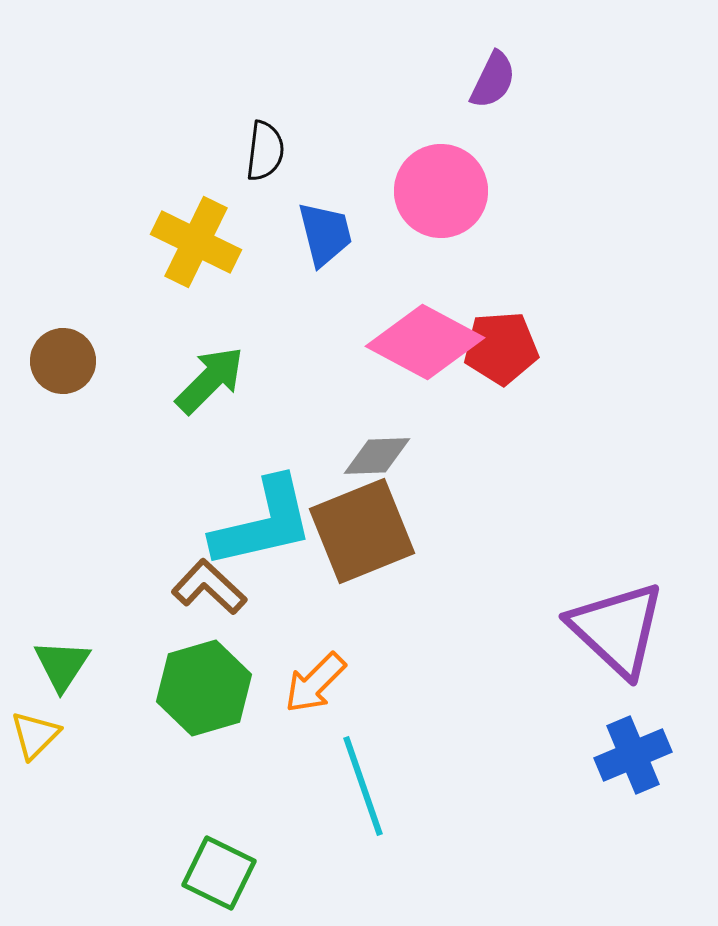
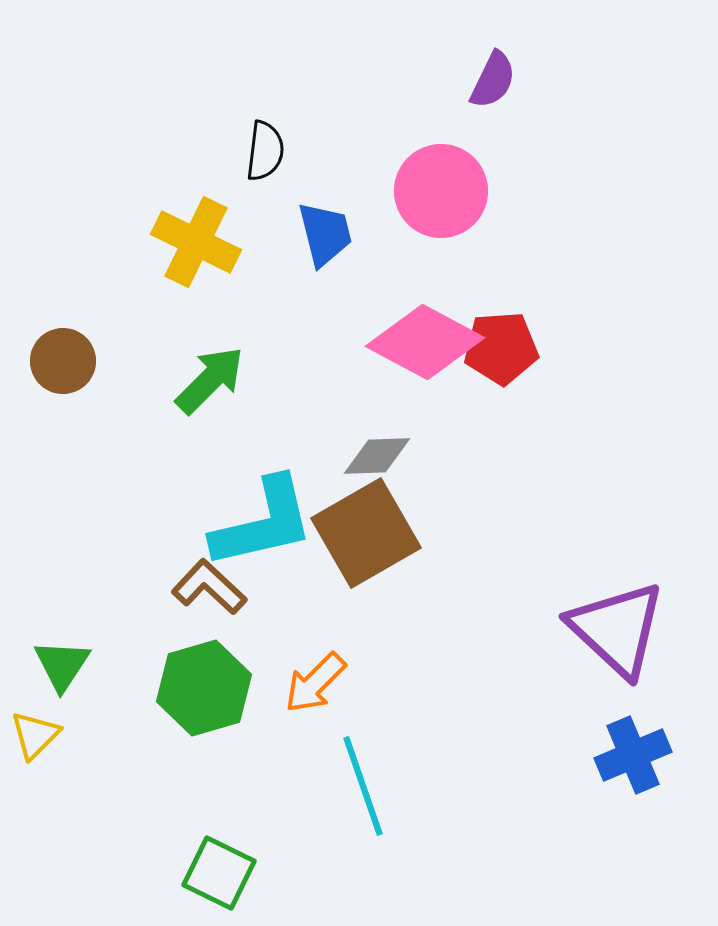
brown square: moved 4 px right, 2 px down; rotated 8 degrees counterclockwise
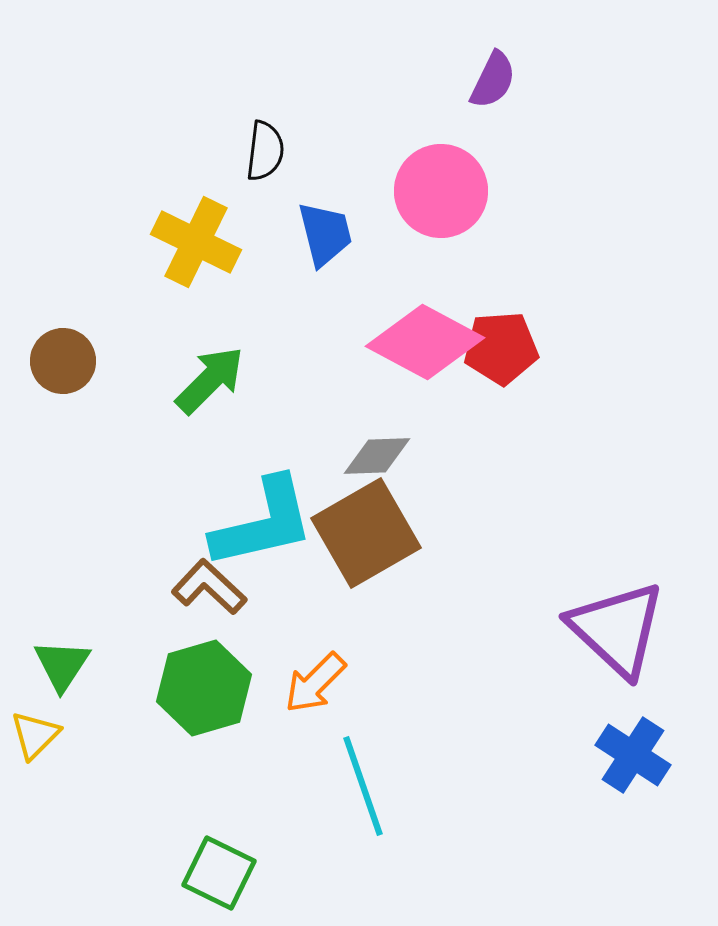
blue cross: rotated 34 degrees counterclockwise
